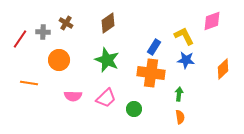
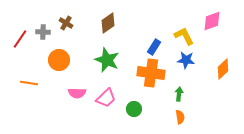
pink semicircle: moved 4 px right, 3 px up
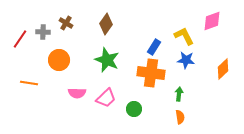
brown diamond: moved 2 px left, 1 px down; rotated 20 degrees counterclockwise
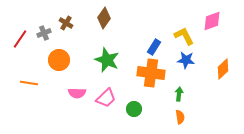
brown diamond: moved 2 px left, 6 px up
gray cross: moved 1 px right, 1 px down; rotated 24 degrees counterclockwise
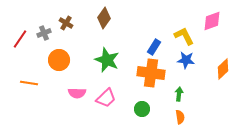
green circle: moved 8 px right
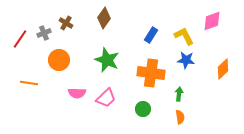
blue rectangle: moved 3 px left, 12 px up
green circle: moved 1 px right
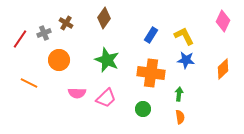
pink diamond: moved 11 px right; rotated 45 degrees counterclockwise
orange line: rotated 18 degrees clockwise
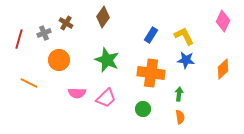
brown diamond: moved 1 px left, 1 px up
red line: moved 1 px left; rotated 18 degrees counterclockwise
